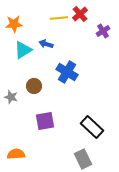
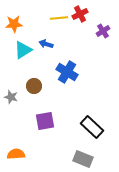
red cross: rotated 14 degrees clockwise
gray rectangle: rotated 42 degrees counterclockwise
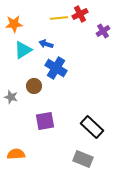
blue cross: moved 11 px left, 4 px up
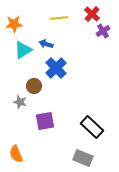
red cross: moved 12 px right; rotated 21 degrees counterclockwise
blue cross: rotated 15 degrees clockwise
gray star: moved 9 px right, 5 px down
orange semicircle: rotated 108 degrees counterclockwise
gray rectangle: moved 1 px up
